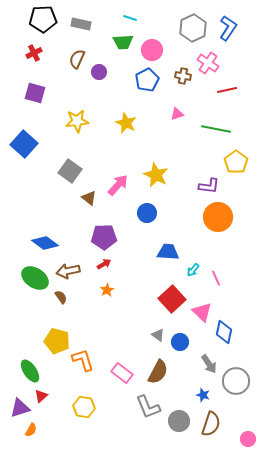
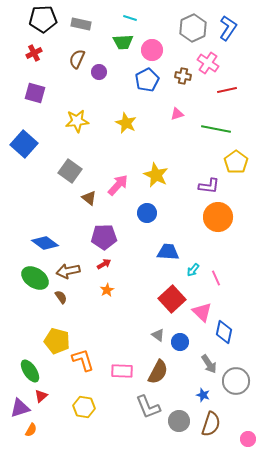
pink rectangle at (122, 373): moved 2 px up; rotated 35 degrees counterclockwise
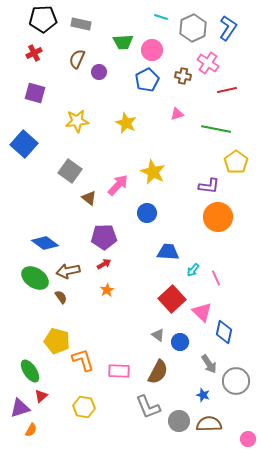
cyan line at (130, 18): moved 31 px right, 1 px up
yellow star at (156, 175): moved 3 px left, 3 px up
pink rectangle at (122, 371): moved 3 px left
brown semicircle at (211, 424): moved 2 px left; rotated 110 degrees counterclockwise
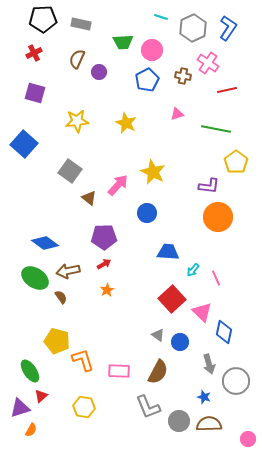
gray arrow at (209, 364): rotated 18 degrees clockwise
blue star at (203, 395): moved 1 px right, 2 px down
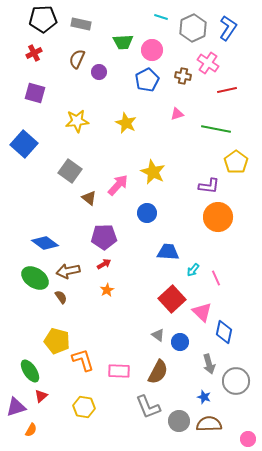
purple triangle at (20, 408): moved 4 px left, 1 px up
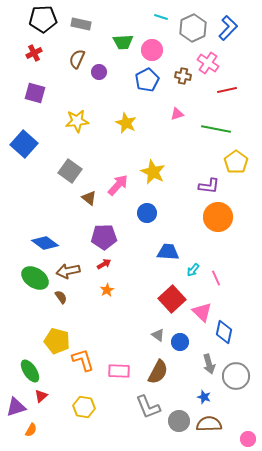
blue L-shape at (228, 28): rotated 10 degrees clockwise
gray circle at (236, 381): moved 5 px up
